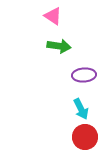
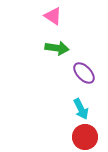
green arrow: moved 2 px left, 2 px down
purple ellipse: moved 2 px up; rotated 50 degrees clockwise
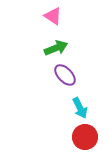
green arrow: moved 1 px left; rotated 30 degrees counterclockwise
purple ellipse: moved 19 px left, 2 px down
cyan arrow: moved 1 px left, 1 px up
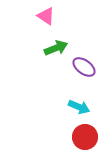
pink triangle: moved 7 px left
purple ellipse: moved 19 px right, 8 px up; rotated 10 degrees counterclockwise
cyan arrow: moved 1 px left, 1 px up; rotated 40 degrees counterclockwise
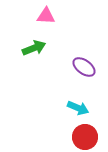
pink triangle: rotated 30 degrees counterclockwise
green arrow: moved 22 px left
cyan arrow: moved 1 px left, 1 px down
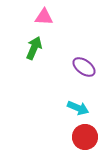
pink triangle: moved 2 px left, 1 px down
green arrow: rotated 45 degrees counterclockwise
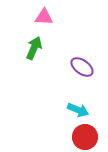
purple ellipse: moved 2 px left
cyan arrow: moved 2 px down
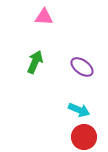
green arrow: moved 1 px right, 14 px down
cyan arrow: moved 1 px right
red circle: moved 1 px left
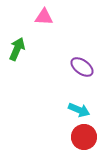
green arrow: moved 18 px left, 13 px up
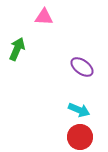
red circle: moved 4 px left
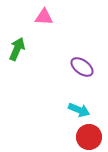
red circle: moved 9 px right
